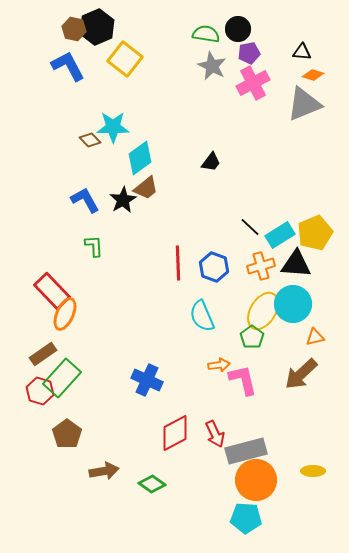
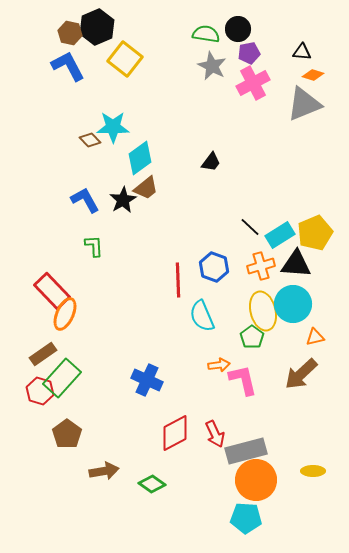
brown hexagon at (74, 29): moved 4 px left, 4 px down
red line at (178, 263): moved 17 px down
yellow ellipse at (263, 311): rotated 45 degrees counterclockwise
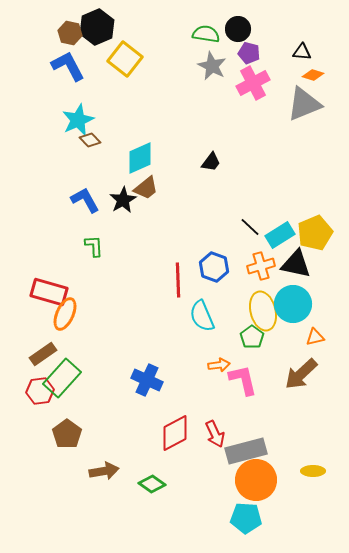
purple pentagon at (249, 53): rotated 25 degrees clockwise
cyan star at (113, 127): moved 35 px left, 7 px up; rotated 24 degrees counterclockwise
cyan diamond at (140, 158): rotated 12 degrees clockwise
black triangle at (296, 264): rotated 8 degrees clockwise
red rectangle at (52, 291): moved 3 px left, 1 px down; rotated 30 degrees counterclockwise
red hexagon at (40, 391): rotated 24 degrees counterclockwise
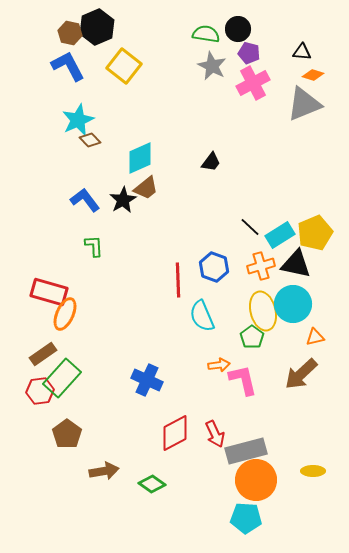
yellow square at (125, 59): moved 1 px left, 7 px down
blue L-shape at (85, 200): rotated 8 degrees counterclockwise
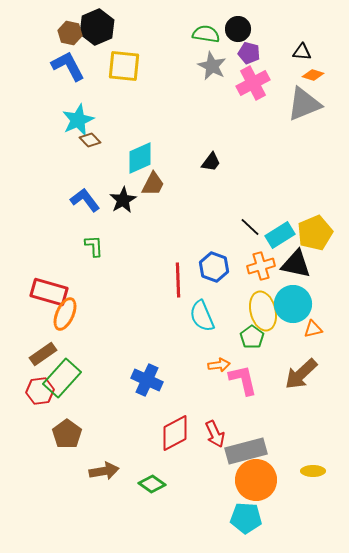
yellow square at (124, 66): rotated 32 degrees counterclockwise
brown trapezoid at (146, 188): moved 7 px right, 4 px up; rotated 24 degrees counterclockwise
orange triangle at (315, 337): moved 2 px left, 8 px up
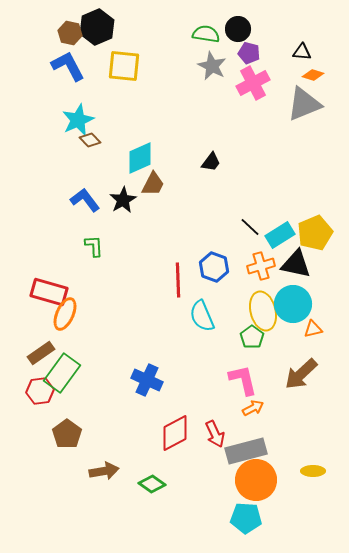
brown rectangle at (43, 354): moved 2 px left, 1 px up
orange arrow at (219, 365): moved 34 px right, 43 px down; rotated 20 degrees counterclockwise
green rectangle at (62, 378): moved 5 px up; rotated 6 degrees counterclockwise
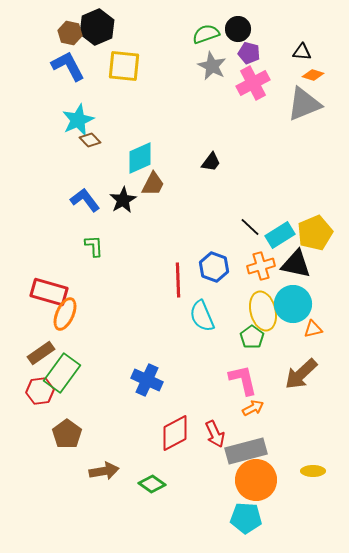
green semicircle at (206, 34): rotated 28 degrees counterclockwise
